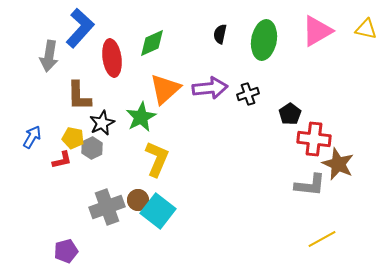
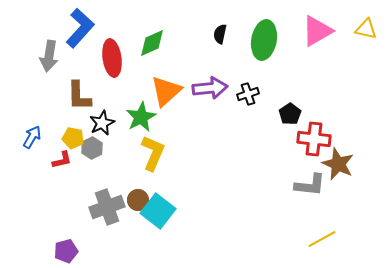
orange triangle: moved 1 px right, 2 px down
yellow L-shape: moved 4 px left, 6 px up
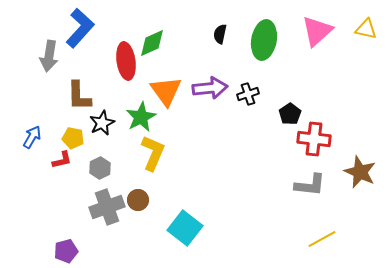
pink triangle: rotated 12 degrees counterclockwise
red ellipse: moved 14 px right, 3 px down
orange triangle: rotated 24 degrees counterclockwise
gray hexagon: moved 8 px right, 20 px down
brown star: moved 22 px right, 8 px down
cyan square: moved 27 px right, 17 px down
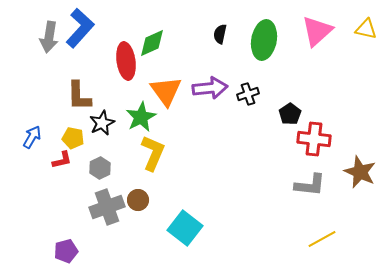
gray arrow: moved 19 px up
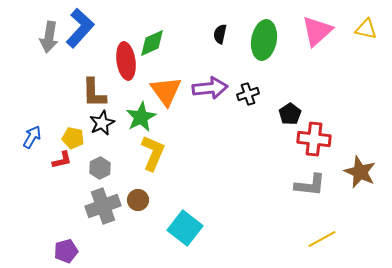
brown L-shape: moved 15 px right, 3 px up
gray cross: moved 4 px left, 1 px up
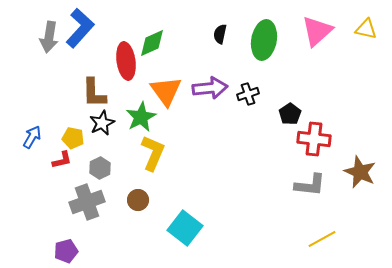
gray cross: moved 16 px left, 4 px up
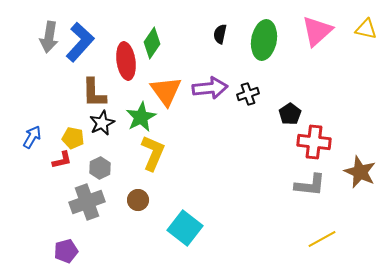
blue L-shape: moved 14 px down
green diamond: rotated 32 degrees counterclockwise
red cross: moved 3 px down
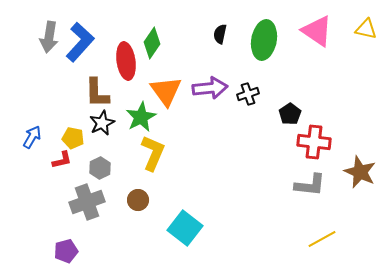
pink triangle: rotated 44 degrees counterclockwise
brown L-shape: moved 3 px right
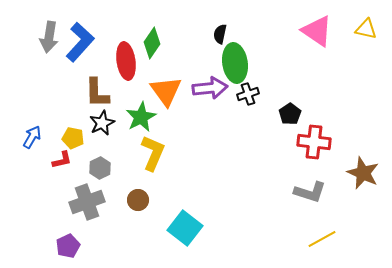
green ellipse: moved 29 px left, 23 px down; rotated 18 degrees counterclockwise
brown star: moved 3 px right, 1 px down
gray L-shape: moved 7 px down; rotated 12 degrees clockwise
purple pentagon: moved 2 px right, 5 px up; rotated 10 degrees counterclockwise
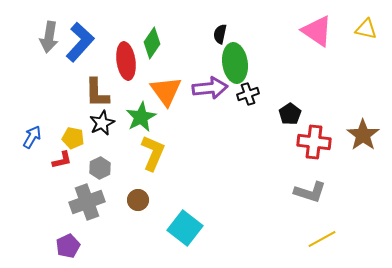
brown star: moved 38 px up; rotated 12 degrees clockwise
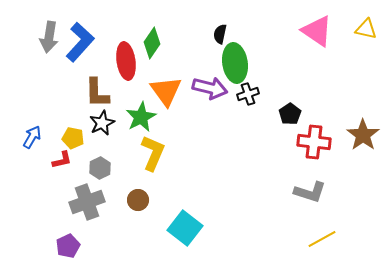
purple arrow: rotated 20 degrees clockwise
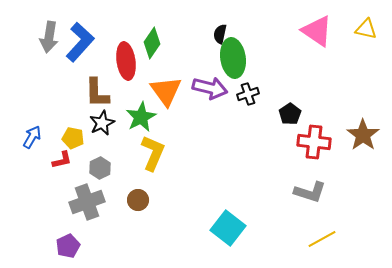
green ellipse: moved 2 px left, 5 px up
cyan square: moved 43 px right
